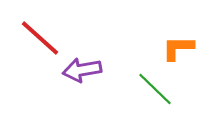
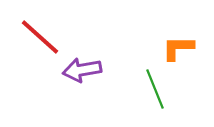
red line: moved 1 px up
green line: rotated 24 degrees clockwise
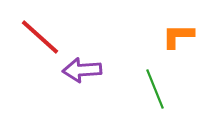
orange L-shape: moved 12 px up
purple arrow: rotated 6 degrees clockwise
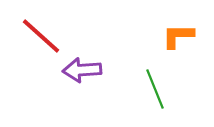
red line: moved 1 px right, 1 px up
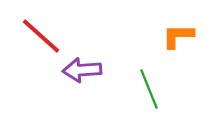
green line: moved 6 px left
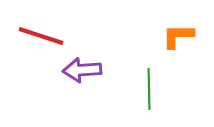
red line: rotated 24 degrees counterclockwise
green line: rotated 21 degrees clockwise
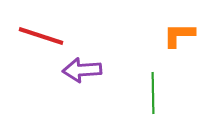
orange L-shape: moved 1 px right, 1 px up
green line: moved 4 px right, 4 px down
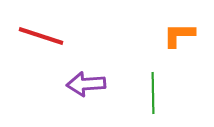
purple arrow: moved 4 px right, 14 px down
